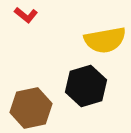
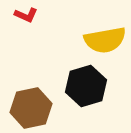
red L-shape: rotated 15 degrees counterclockwise
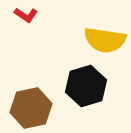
red L-shape: rotated 10 degrees clockwise
yellow semicircle: rotated 18 degrees clockwise
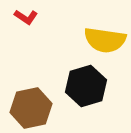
red L-shape: moved 2 px down
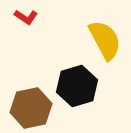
yellow semicircle: rotated 126 degrees counterclockwise
black hexagon: moved 9 px left
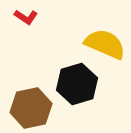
yellow semicircle: moved 4 px down; rotated 39 degrees counterclockwise
black hexagon: moved 2 px up
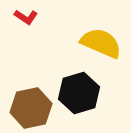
yellow semicircle: moved 4 px left, 1 px up
black hexagon: moved 2 px right, 9 px down
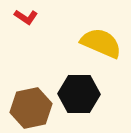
black hexagon: moved 1 px down; rotated 18 degrees clockwise
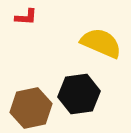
red L-shape: rotated 30 degrees counterclockwise
black hexagon: rotated 9 degrees counterclockwise
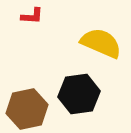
red L-shape: moved 6 px right, 1 px up
brown hexagon: moved 4 px left, 1 px down
